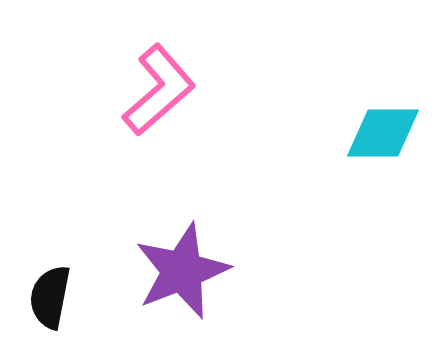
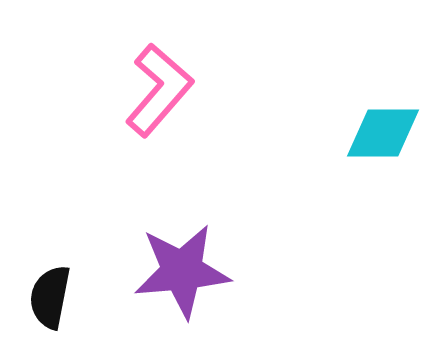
pink L-shape: rotated 8 degrees counterclockwise
purple star: rotated 16 degrees clockwise
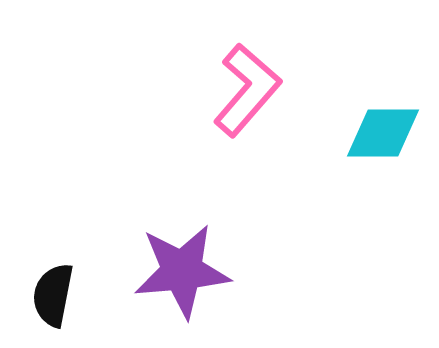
pink L-shape: moved 88 px right
black semicircle: moved 3 px right, 2 px up
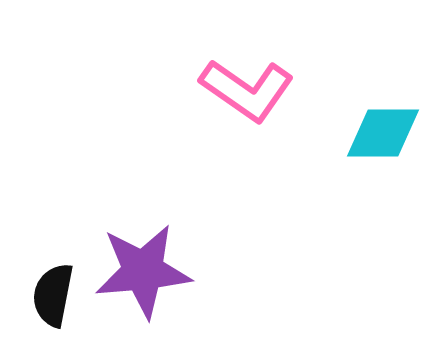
pink L-shape: rotated 84 degrees clockwise
purple star: moved 39 px left
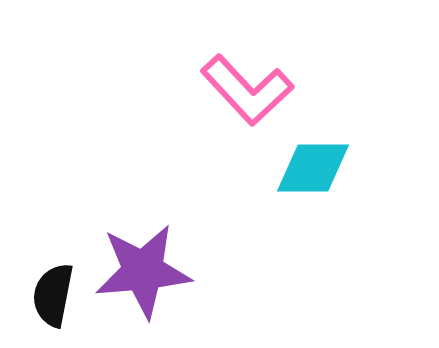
pink L-shape: rotated 12 degrees clockwise
cyan diamond: moved 70 px left, 35 px down
